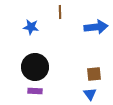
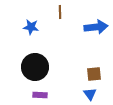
purple rectangle: moved 5 px right, 4 px down
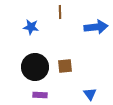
brown square: moved 29 px left, 8 px up
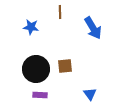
blue arrow: moved 3 px left, 1 px down; rotated 65 degrees clockwise
black circle: moved 1 px right, 2 px down
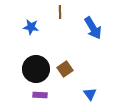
brown square: moved 3 px down; rotated 28 degrees counterclockwise
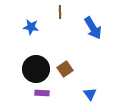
purple rectangle: moved 2 px right, 2 px up
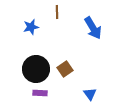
brown line: moved 3 px left
blue star: rotated 21 degrees counterclockwise
purple rectangle: moved 2 px left
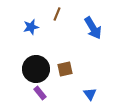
brown line: moved 2 px down; rotated 24 degrees clockwise
brown square: rotated 21 degrees clockwise
purple rectangle: rotated 48 degrees clockwise
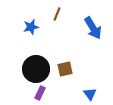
purple rectangle: rotated 64 degrees clockwise
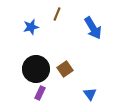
brown square: rotated 21 degrees counterclockwise
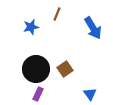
purple rectangle: moved 2 px left, 1 px down
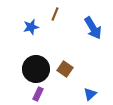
brown line: moved 2 px left
brown square: rotated 21 degrees counterclockwise
blue triangle: rotated 24 degrees clockwise
